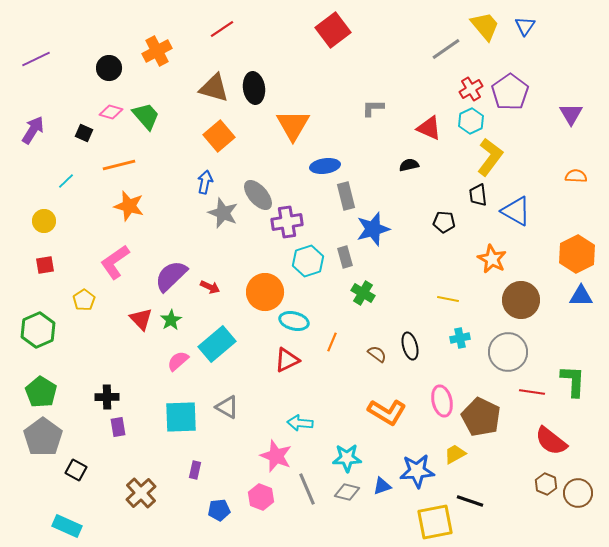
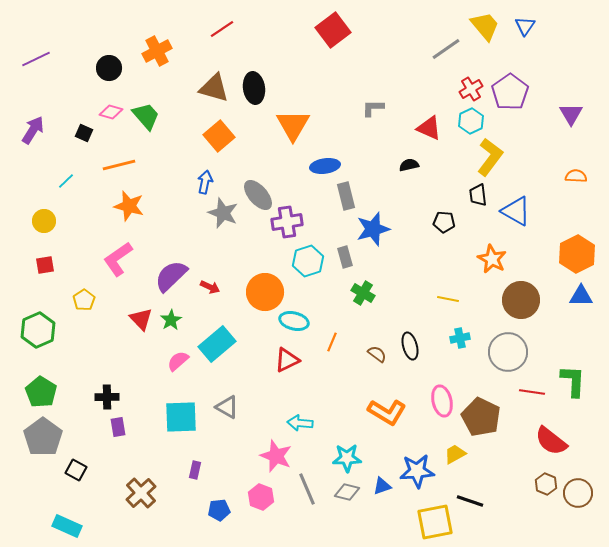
pink L-shape at (115, 262): moved 3 px right, 3 px up
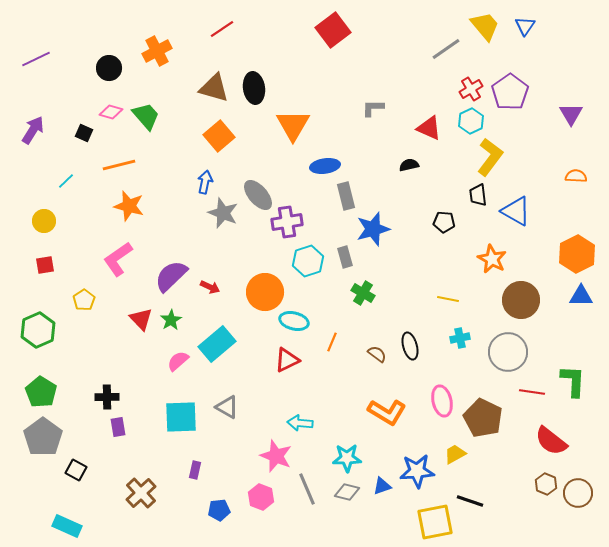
brown pentagon at (481, 417): moved 2 px right, 1 px down
